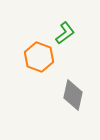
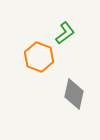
gray diamond: moved 1 px right, 1 px up
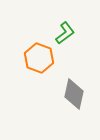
orange hexagon: moved 1 px down
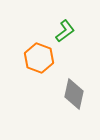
green L-shape: moved 2 px up
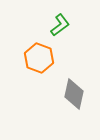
green L-shape: moved 5 px left, 6 px up
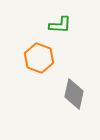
green L-shape: rotated 40 degrees clockwise
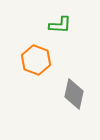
orange hexagon: moved 3 px left, 2 px down
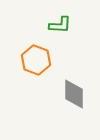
gray diamond: rotated 12 degrees counterclockwise
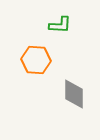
orange hexagon: rotated 16 degrees counterclockwise
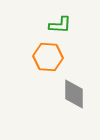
orange hexagon: moved 12 px right, 3 px up
